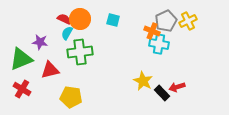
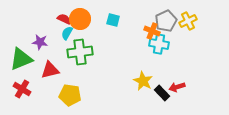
yellow pentagon: moved 1 px left, 2 px up
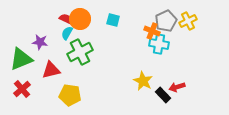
red semicircle: moved 2 px right
green cross: rotated 20 degrees counterclockwise
red triangle: moved 1 px right
red cross: rotated 18 degrees clockwise
black rectangle: moved 1 px right, 2 px down
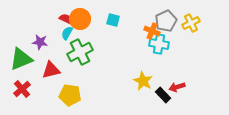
yellow cross: moved 3 px right, 2 px down
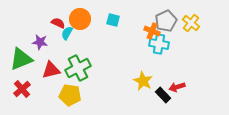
red semicircle: moved 8 px left, 4 px down
yellow cross: rotated 24 degrees counterclockwise
green cross: moved 2 px left, 16 px down
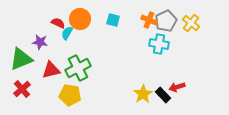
orange cross: moved 3 px left, 11 px up
yellow star: moved 13 px down; rotated 12 degrees clockwise
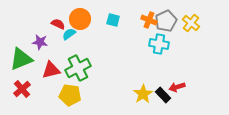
red semicircle: moved 1 px down
cyan semicircle: moved 2 px right, 1 px down; rotated 24 degrees clockwise
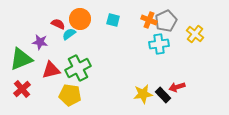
yellow cross: moved 4 px right, 11 px down
cyan cross: rotated 18 degrees counterclockwise
yellow star: rotated 24 degrees clockwise
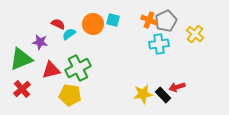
orange circle: moved 13 px right, 5 px down
